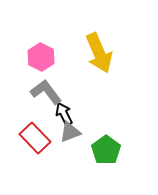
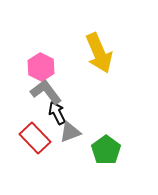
pink hexagon: moved 10 px down
black arrow: moved 7 px left, 1 px up
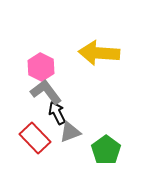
yellow arrow: rotated 117 degrees clockwise
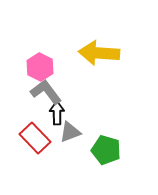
pink hexagon: moved 1 px left
black arrow: rotated 25 degrees clockwise
green pentagon: rotated 20 degrees counterclockwise
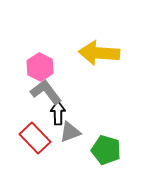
black arrow: moved 1 px right
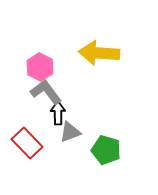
red rectangle: moved 8 px left, 5 px down
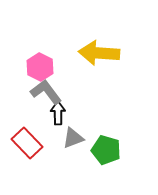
gray triangle: moved 3 px right, 6 px down
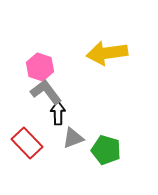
yellow arrow: moved 8 px right; rotated 12 degrees counterclockwise
pink hexagon: rotated 8 degrees counterclockwise
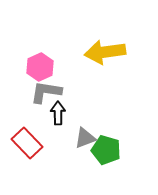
yellow arrow: moved 2 px left, 1 px up
pink hexagon: rotated 16 degrees clockwise
gray L-shape: rotated 44 degrees counterclockwise
gray triangle: moved 12 px right
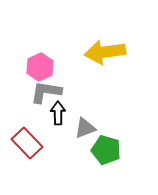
gray triangle: moved 10 px up
